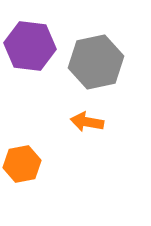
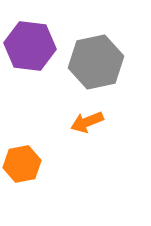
orange arrow: rotated 32 degrees counterclockwise
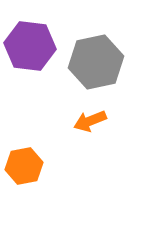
orange arrow: moved 3 px right, 1 px up
orange hexagon: moved 2 px right, 2 px down
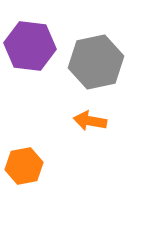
orange arrow: rotated 32 degrees clockwise
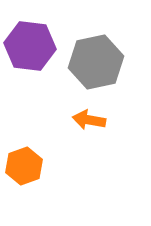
orange arrow: moved 1 px left, 1 px up
orange hexagon: rotated 9 degrees counterclockwise
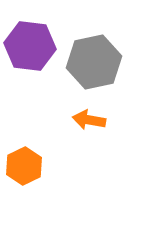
gray hexagon: moved 2 px left
orange hexagon: rotated 6 degrees counterclockwise
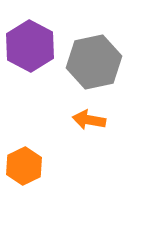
purple hexagon: rotated 21 degrees clockwise
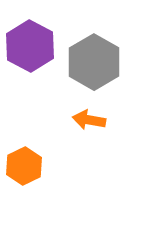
gray hexagon: rotated 18 degrees counterclockwise
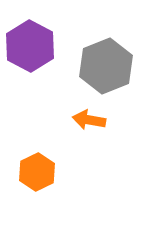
gray hexagon: moved 12 px right, 4 px down; rotated 8 degrees clockwise
orange hexagon: moved 13 px right, 6 px down
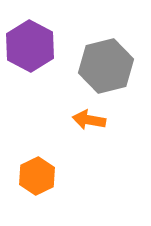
gray hexagon: rotated 8 degrees clockwise
orange hexagon: moved 4 px down
